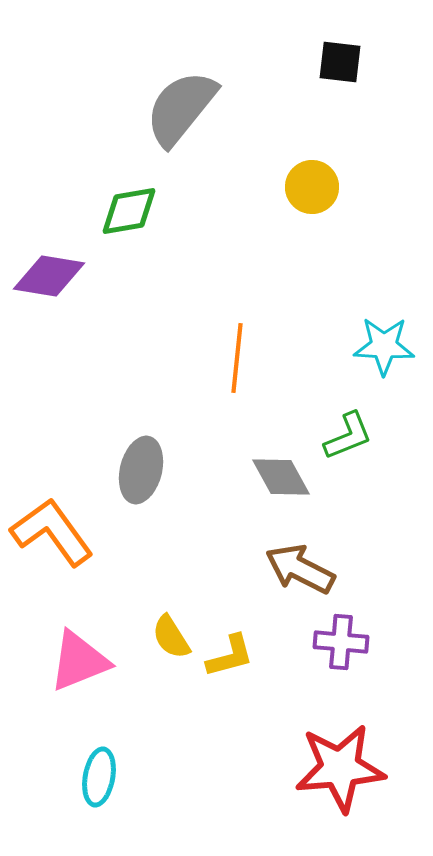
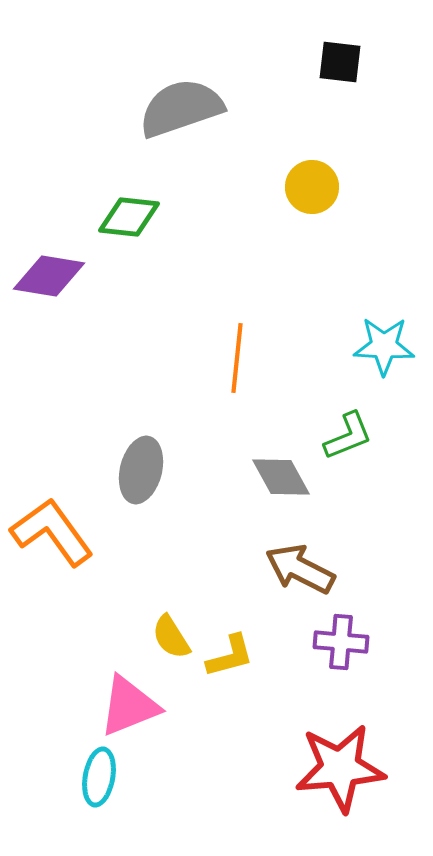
gray semicircle: rotated 32 degrees clockwise
green diamond: moved 6 px down; rotated 16 degrees clockwise
pink triangle: moved 50 px right, 45 px down
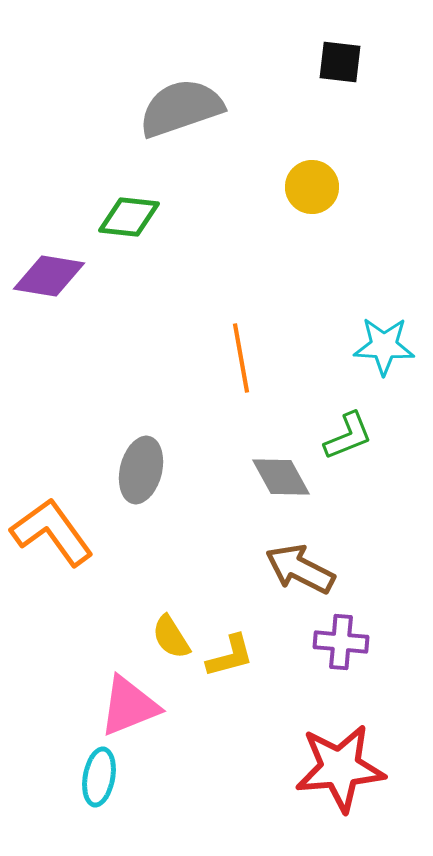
orange line: moved 4 px right; rotated 16 degrees counterclockwise
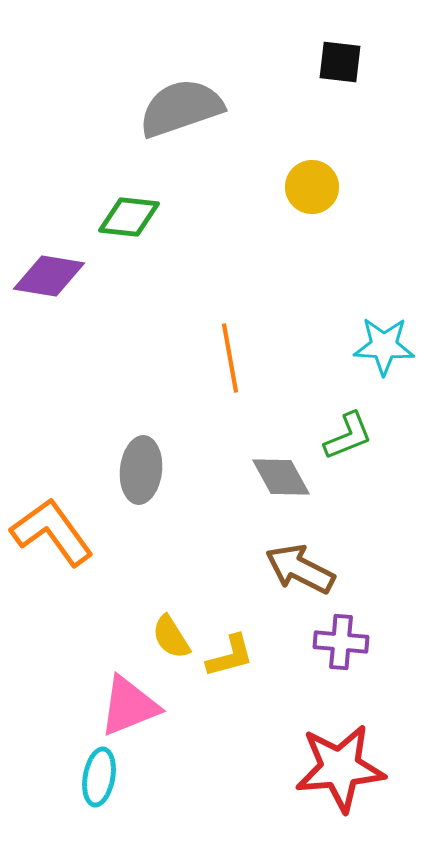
orange line: moved 11 px left
gray ellipse: rotated 8 degrees counterclockwise
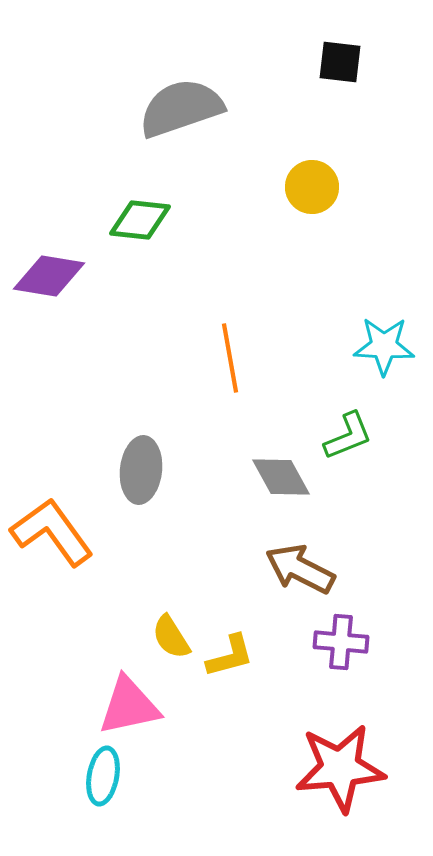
green diamond: moved 11 px right, 3 px down
pink triangle: rotated 10 degrees clockwise
cyan ellipse: moved 4 px right, 1 px up
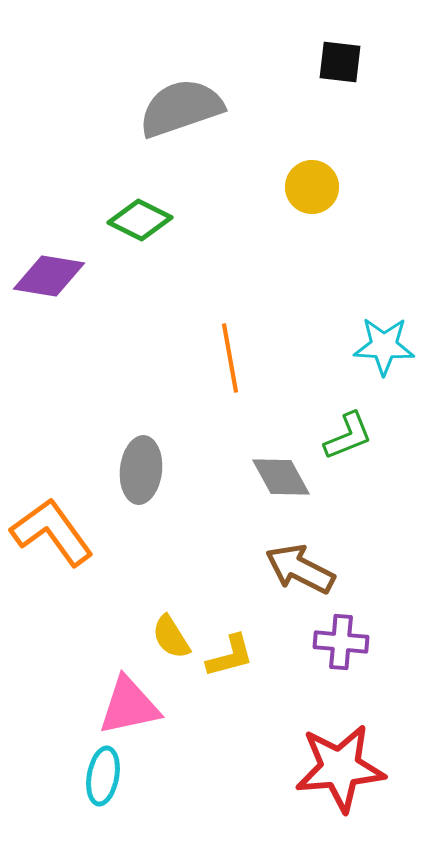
green diamond: rotated 20 degrees clockwise
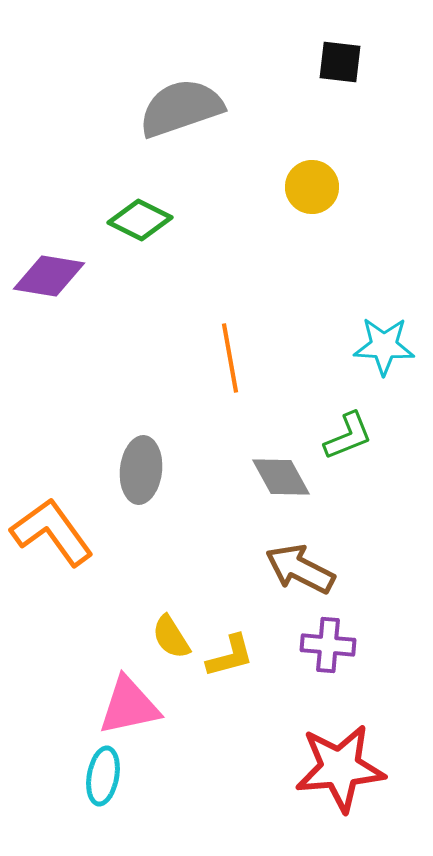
purple cross: moved 13 px left, 3 px down
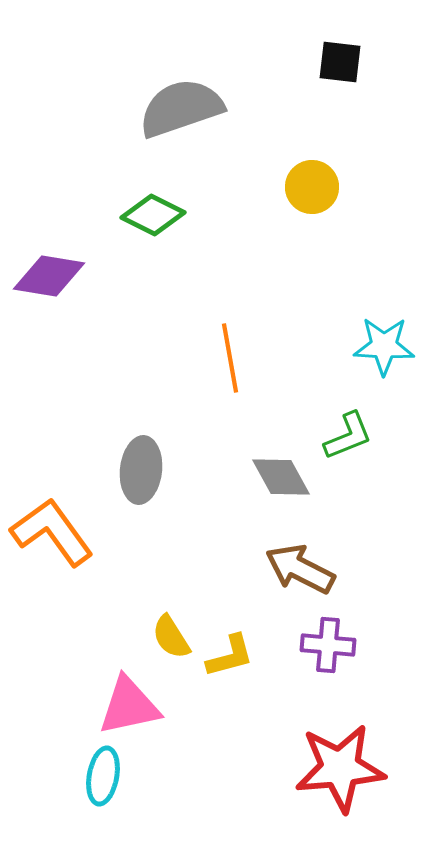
green diamond: moved 13 px right, 5 px up
